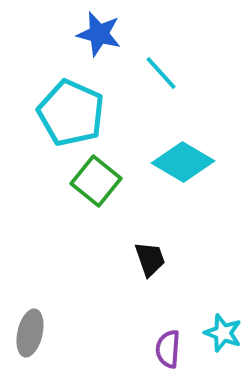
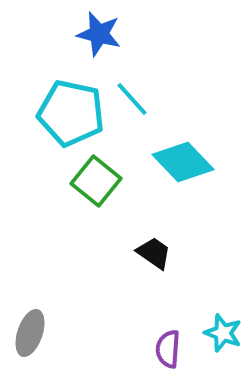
cyan line: moved 29 px left, 26 px down
cyan pentagon: rotated 12 degrees counterclockwise
cyan diamond: rotated 16 degrees clockwise
black trapezoid: moved 4 px right, 6 px up; rotated 36 degrees counterclockwise
gray ellipse: rotated 6 degrees clockwise
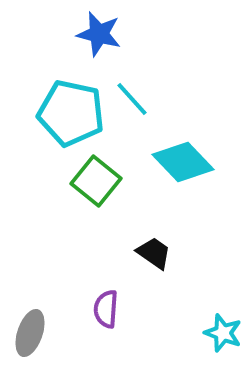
purple semicircle: moved 62 px left, 40 px up
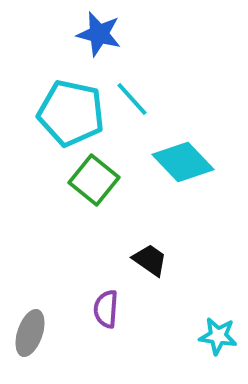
green square: moved 2 px left, 1 px up
black trapezoid: moved 4 px left, 7 px down
cyan star: moved 5 px left, 3 px down; rotated 12 degrees counterclockwise
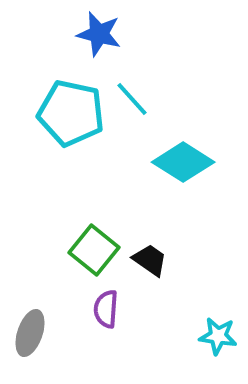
cyan diamond: rotated 14 degrees counterclockwise
green square: moved 70 px down
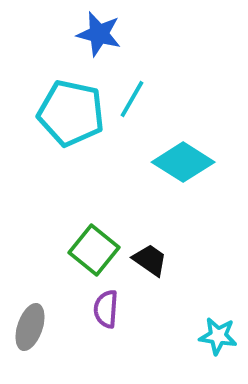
cyan line: rotated 72 degrees clockwise
gray ellipse: moved 6 px up
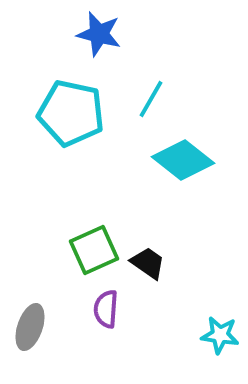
cyan line: moved 19 px right
cyan diamond: moved 2 px up; rotated 6 degrees clockwise
green square: rotated 27 degrees clockwise
black trapezoid: moved 2 px left, 3 px down
cyan star: moved 2 px right, 1 px up
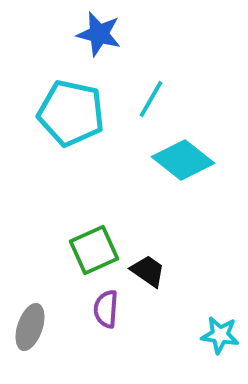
black trapezoid: moved 8 px down
